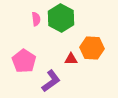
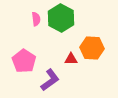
purple L-shape: moved 1 px left, 1 px up
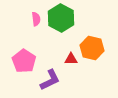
orange hexagon: rotated 10 degrees clockwise
purple L-shape: rotated 10 degrees clockwise
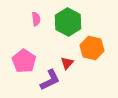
green hexagon: moved 7 px right, 4 px down
red triangle: moved 4 px left, 4 px down; rotated 48 degrees counterclockwise
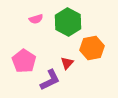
pink semicircle: rotated 80 degrees clockwise
orange hexagon: rotated 25 degrees counterclockwise
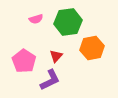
green hexagon: rotated 24 degrees clockwise
red triangle: moved 11 px left, 7 px up
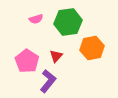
pink pentagon: moved 3 px right
purple L-shape: moved 2 px left, 1 px down; rotated 25 degrees counterclockwise
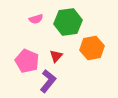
pink pentagon: rotated 10 degrees counterclockwise
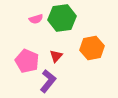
green hexagon: moved 6 px left, 4 px up
